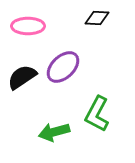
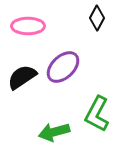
black diamond: rotated 65 degrees counterclockwise
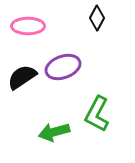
purple ellipse: rotated 24 degrees clockwise
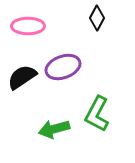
green arrow: moved 3 px up
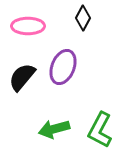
black diamond: moved 14 px left
purple ellipse: rotated 48 degrees counterclockwise
black semicircle: rotated 16 degrees counterclockwise
green L-shape: moved 3 px right, 16 px down
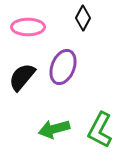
pink ellipse: moved 1 px down
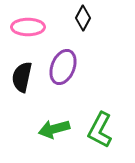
black semicircle: rotated 28 degrees counterclockwise
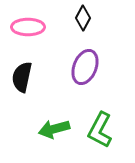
purple ellipse: moved 22 px right
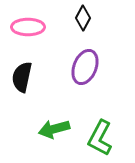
green L-shape: moved 8 px down
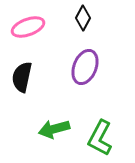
pink ellipse: rotated 20 degrees counterclockwise
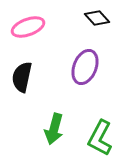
black diamond: moved 14 px right; rotated 70 degrees counterclockwise
green arrow: rotated 60 degrees counterclockwise
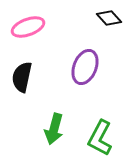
black diamond: moved 12 px right
